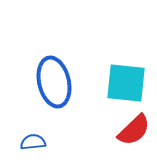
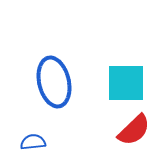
cyan square: rotated 6 degrees counterclockwise
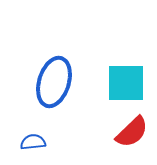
blue ellipse: rotated 30 degrees clockwise
red semicircle: moved 2 px left, 2 px down
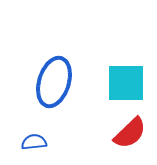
red semicircle: moved 2 px left, 1 px down
blue semicircle: moved 1 px right
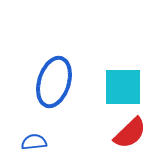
cyan square: moved 3 px left, 4 px down
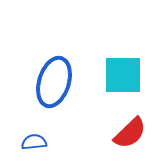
cyan square: moved 12 px up
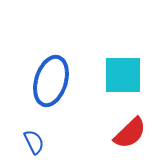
blue ellipse: moved 3 px left, 1 px up
blue semicircle: rotated 70 degrees clockwise
